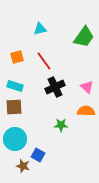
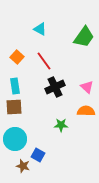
cyan triangle: rotated 40 degrees clockwise
orange square: rotated 32 degrees counterclockwise
cyan rectangle: rotated 63 degrees clockwise
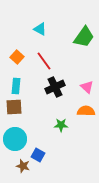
cyan rectangle: moved 1 px right; rotated 14 degrees clockwise
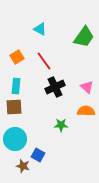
orange square: rotated 16 degrees clockwise
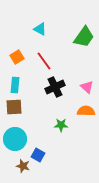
cyan rectangle: moved 1 px left, 1 px up
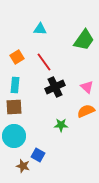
cyan triangle: rotated 24 degrees counterclockwise
green trapezoid: moved 3 px down
red line: moved 1 px down
orange semicircle: rotated 24 degrees counterclockwise
cyan circle: moved 1 px left, 3 px up
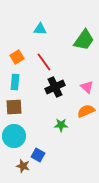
cyan rectangle: moved 3 px up
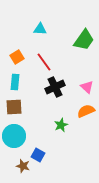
green star: rotated 24 degrees counterclockwise
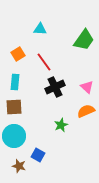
orange square: moved 1 px right, 3 px up
brown star: moved 4 px left
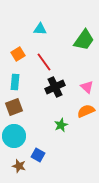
brown square: rotated 18 degrees counterclockwise
